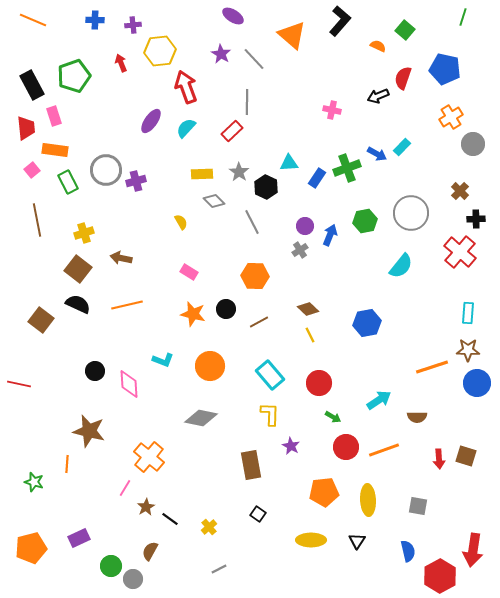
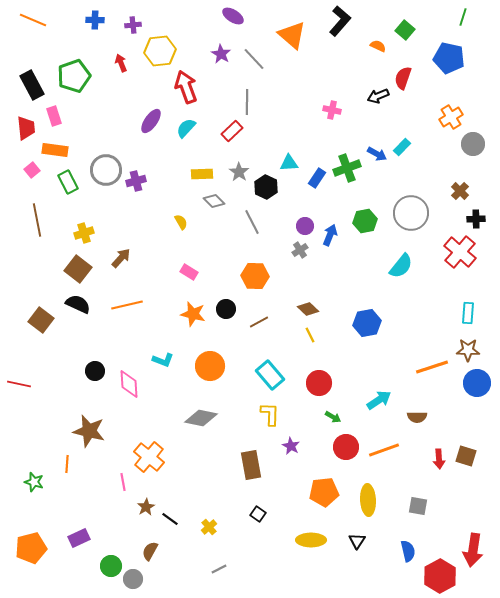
blue pentagon at (445, 69): moved 4 px right, 11 px up
brown arrow at (121, 258): rotated 120 degrees clockwise
pink line at (125, 488): moved 2 px left, 6 px up; rotated 42 degrees counterclockwise
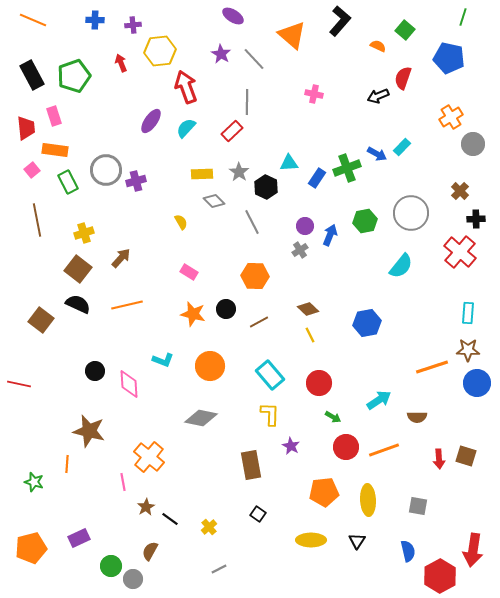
black rectangle at (32, 85): moved 10 px up
pink cross at (332, 110): moved 18 px left, 16 px up
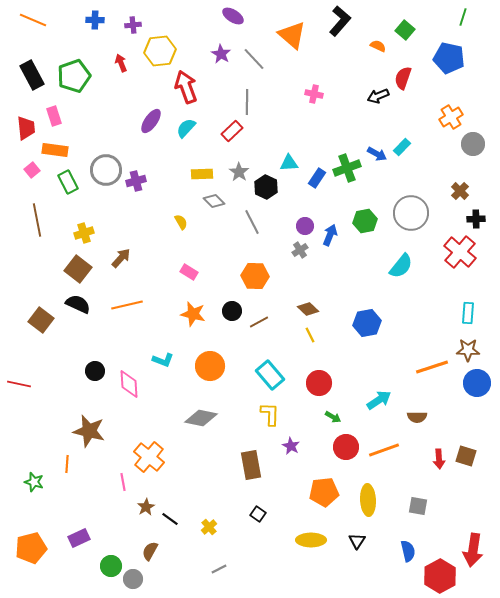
black circle at (226, 309): moved 6 px right, 2 px down
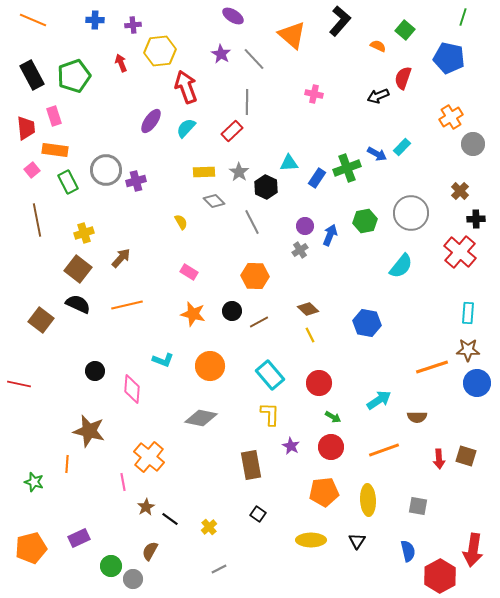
yellow rectangle at (202, 174): moved 2 px right, 2 px up
blue hexagon at (367, 323): rotated 20 degrees clockwise
pink diamond at (129, 384): moved 3 px right, 5 px down; rotated 8 degrees clockwise
red circle at (346, 447): moved 15 px left
